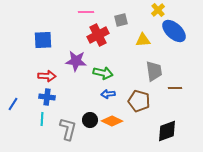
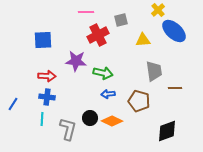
black circle: moved 2 px up
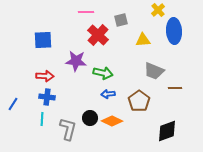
blue ellipse: rotated 45 degrees clockwise
red cross: rotated 20 degrees counterclockwise
gray trapezoid: rotated 120 degrees clockwise
red arrow: moved 2 px left
brown pentagon: rotated 20 degrees clockwise
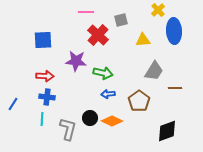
gray trapezoid: rotated 80 degrees counterclockwise
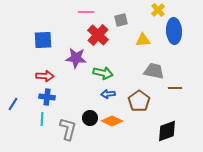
purple star: moved 3 px up
gray trapezoid: rotated 110 degrees counterclockwise
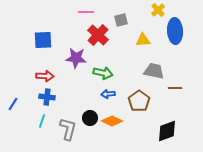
blue ellipse: moved 1 px right
cyan line: moved 2 px down; rotated 16 degrees clockwise
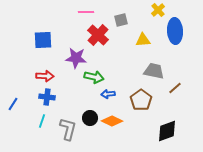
green arrow: moved 9 px left, 4 px down
brown line: rotated 40 degrees counterclockwise
brown pentagon: moved 2 px right, 1 px up
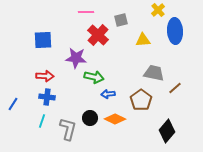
gray trapezoid: moved 2 px down
orange diamond: moved 3 px right, 2 px up
black diamond: rotated 30 degrees counterclockwise
